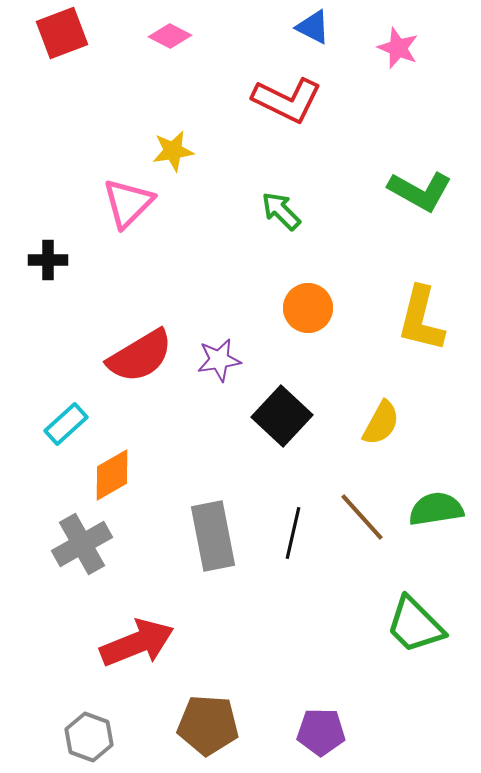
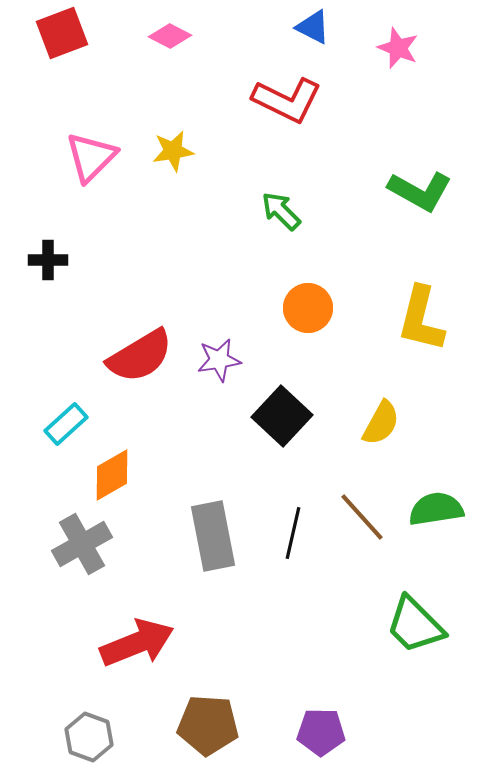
pink triangle: moved 37 px left, 46 px up
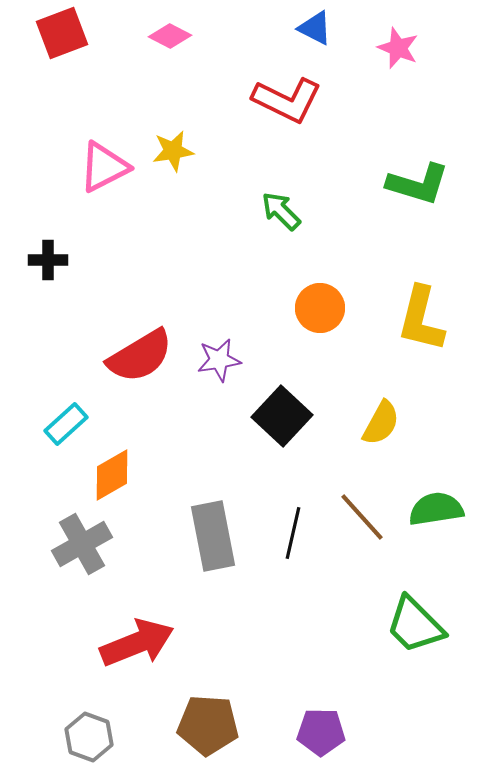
blue triangle: moved 2 px right, 1 px down
pink triangle: moved 13 px right, 10 px down; rotated 18 degrees clockwise
green L-shape: moved 2 px left, 7 px up; rotated 12 degrees counterclockwise
orange circle: moved 12 px right
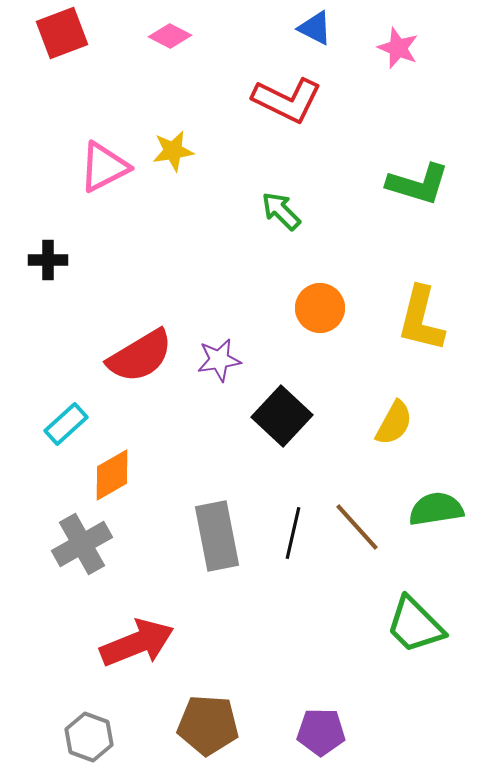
yellow semicircle: moved 13 px right
brown line: moved 5 px left, 10 px down
gray rectangle: moved 4 px right
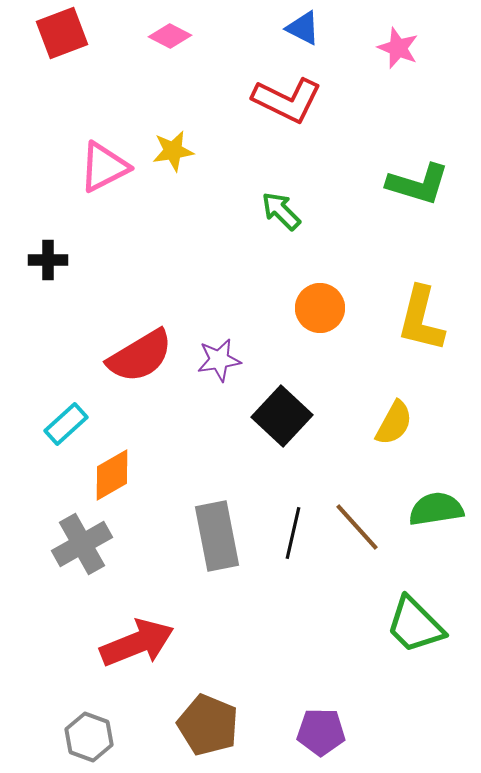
blue triangle: moved 12 px left
brown pentagon: rotated 18 degrees clockwise
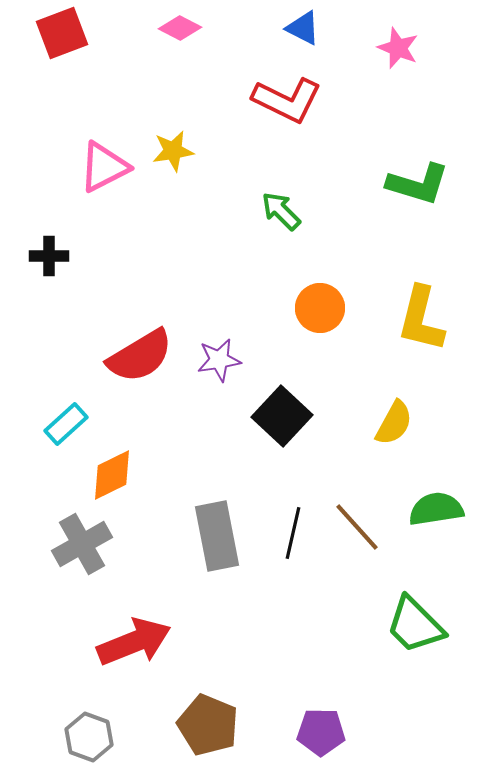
pink diamond: moved 10 px right, 8 px up
black cross: moved 1 px right, 4 px up
orange diamond: rotated 4 degrees clockwise
red arrow: moved 3 px left, 1 px up
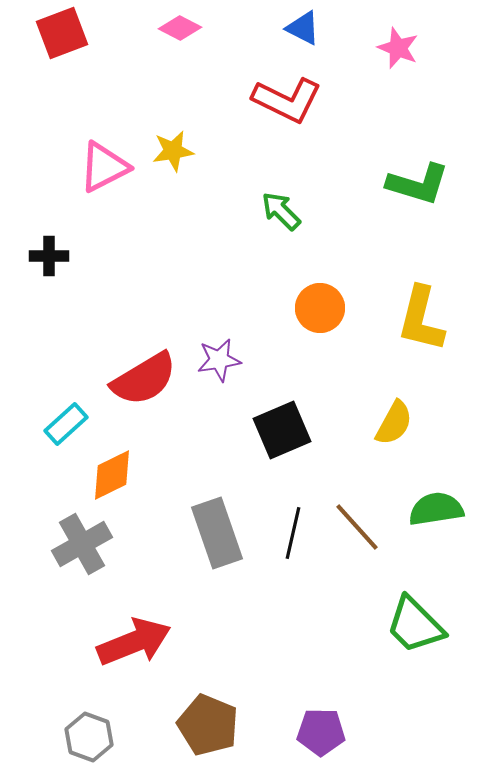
red semicircle: moved 4 px right, 23 px down
black square: moved 14 px down; rotated 24 degrees clockwise
gray rectangle: moved 3 px up; rotated 8 degrees counterclockwise
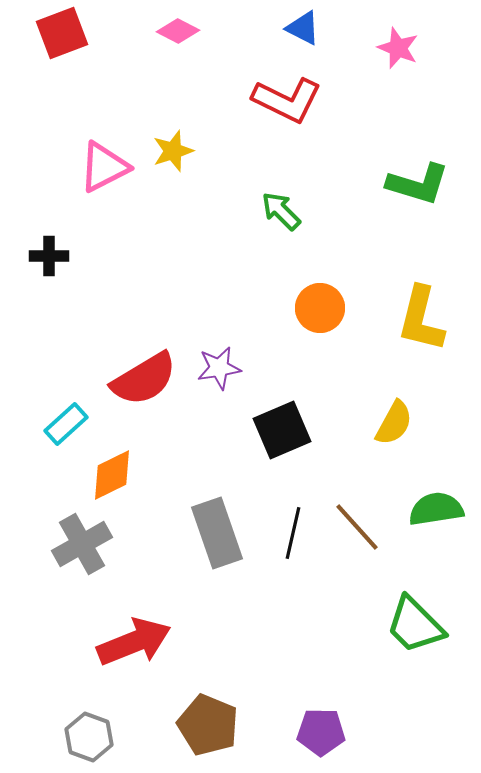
pink diamond: moved 2 px left, 3 px down
yellow star: rotated 9 degrees counterclockwise
purple star: moved 8 px down
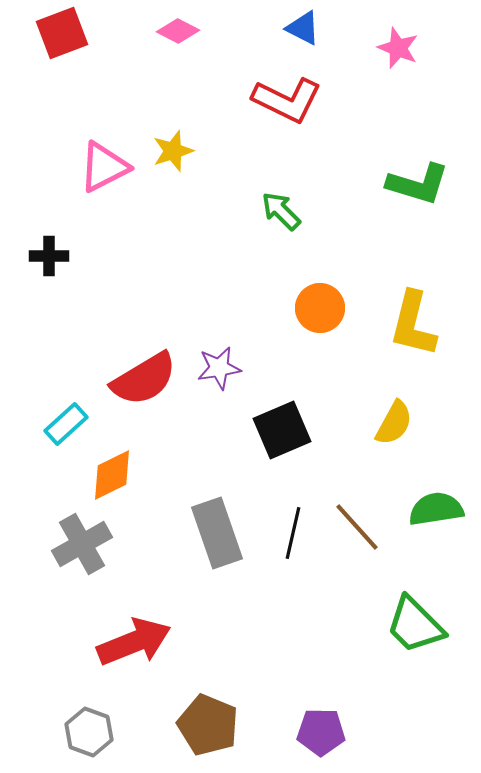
yellow L-shape: moved 8 px left, 5 px down
gray hexagon: moved 5 px up
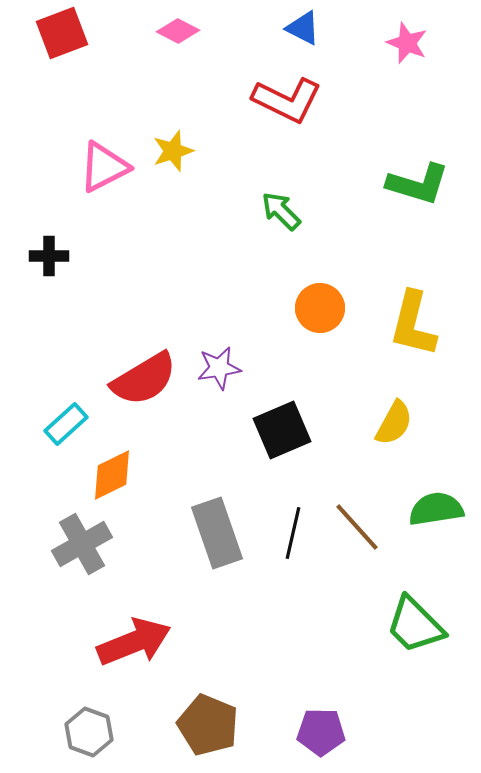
pink star: moved 9 px right, 5 px up
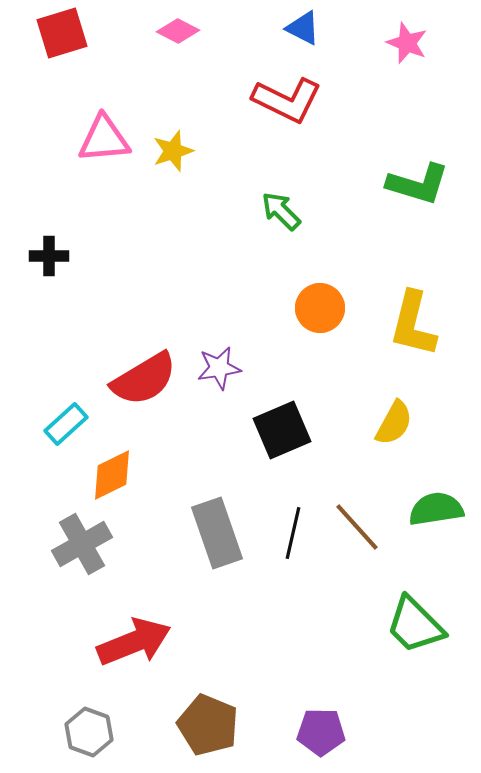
red square: rotated 4 degrees clockwise
pink triangle: moved 28 px up; rotated 22 degrees clockwise
